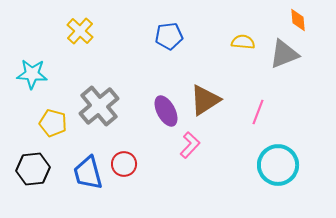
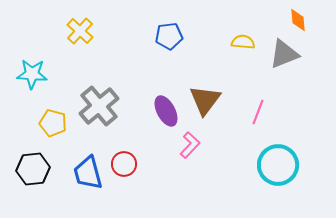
brown triangle: rotated 20 degrees counterclockwise
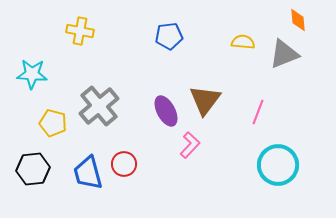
yellow cross: rotated 32 degrees counterclockwise
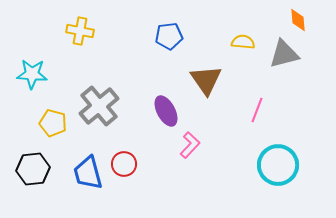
gray triangle: rotated 8 degrees clockwise
brown triangle: moved 1 px right, 20 px up; rotated 12 degrees counterclockwise
pink line: moved 1 px left, 2 px up
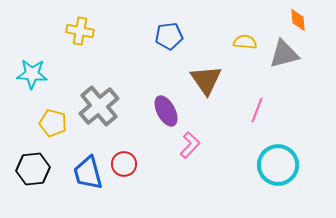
yellow semicircle: moved 2 px right
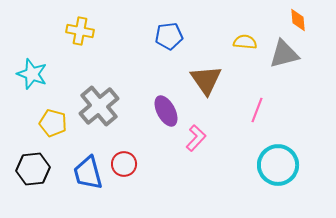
cyan star: rotated 16 degrees clockwise
pink L-shape: moved 6 px right, 7 px up
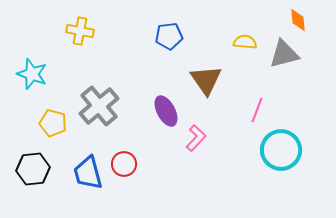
cyan circle: moved 3 px right, 15 px up
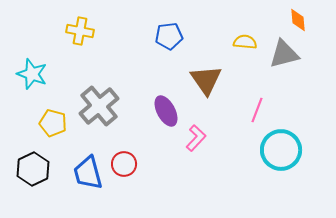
black hexagon: rotated 20 degrees counterclockwise
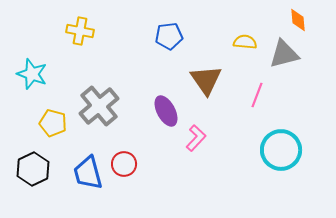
pink line: moved 15 px up
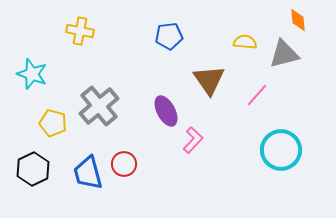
brown triangle: moved 3 px right
pink line: rotated 20 degrees clockwise
pink L-shape: moved 3 px left, 2 px down
